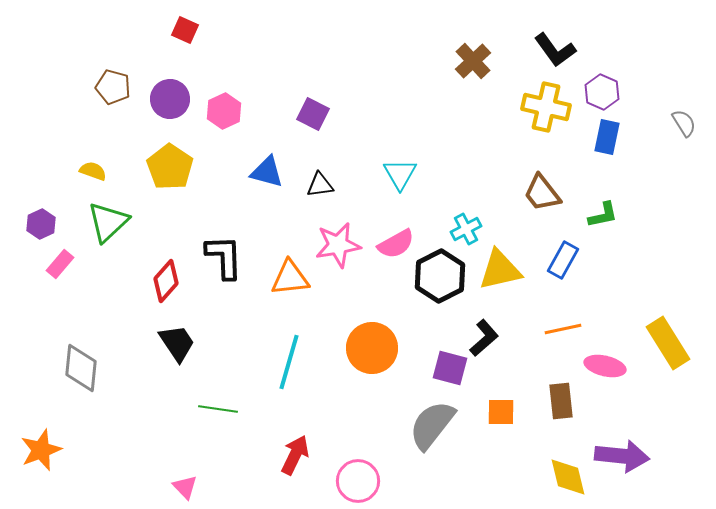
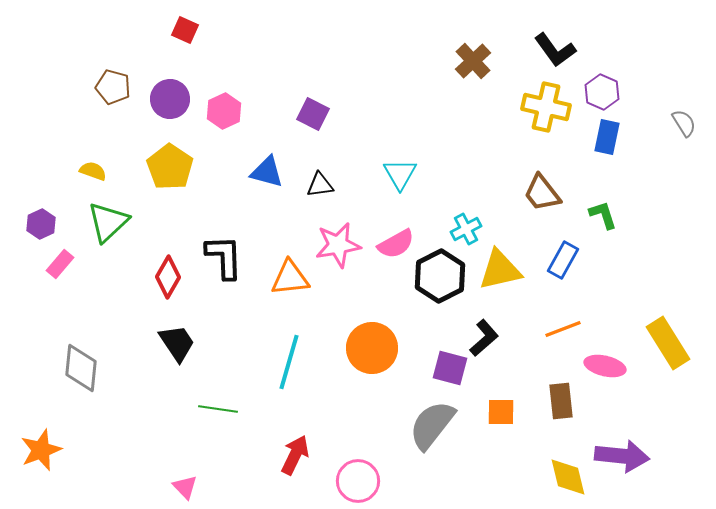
green L-shape at (603, 215): rotated 96 degrees counterclockwise
red diamond at (166, 281): moved 2 px right, 4 px up; rotated 12 degrees counterclockwise
orange line at (563, 329): rotated 9 degrees counterclockwise
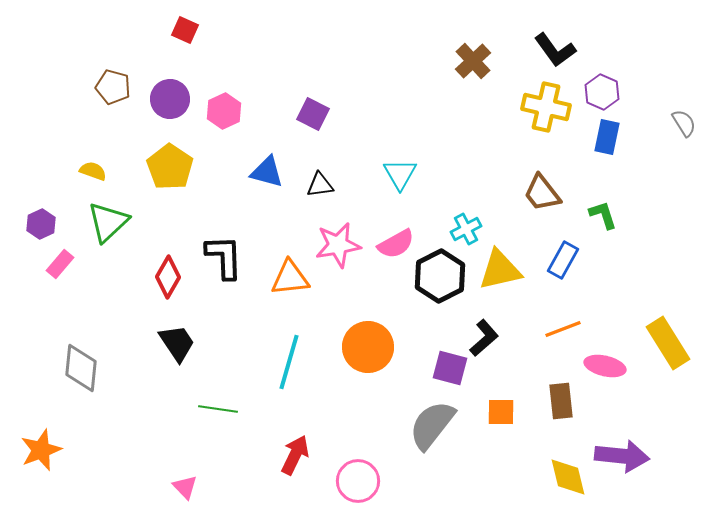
orange circle at (372, 348): moved 4 px left, 1 px up
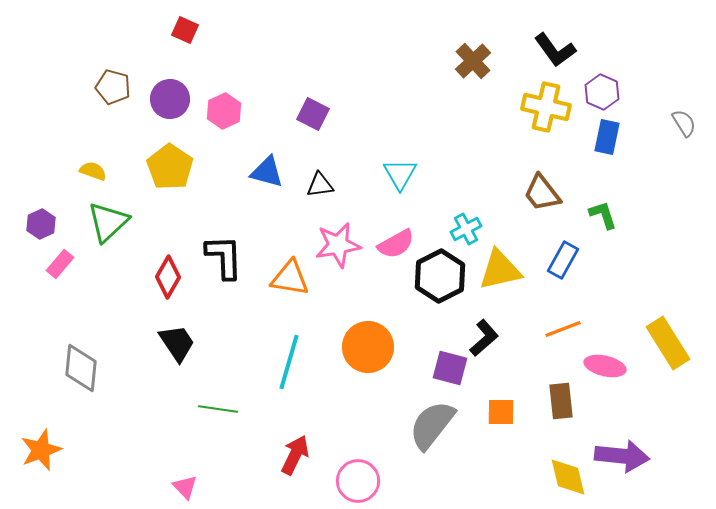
orange triangle at (290, 278): rotated 15 degrees clockwise
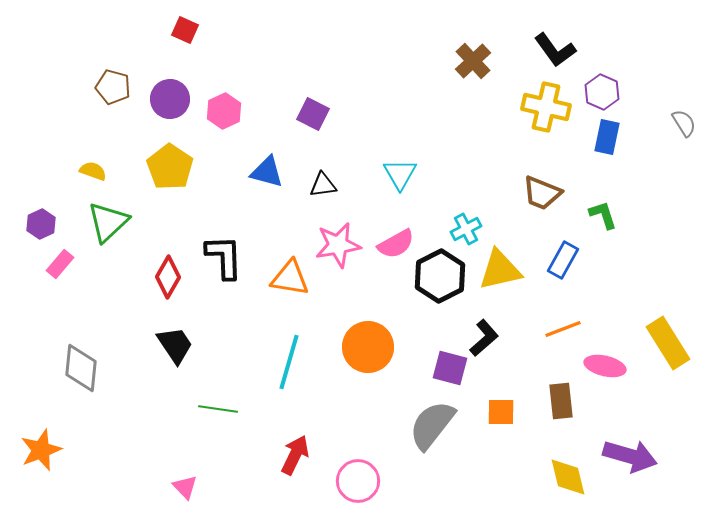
black triangle at (320, 185): moved 3 px right
brown trapezoid at (542, 193): rotated 30 degrees counterclockwise
black trapezoid at (177, 343): moved 2 px left, 2 px down
purple arrow at (622, 456): moved 8 px right; rotated 10 degrees clockwise
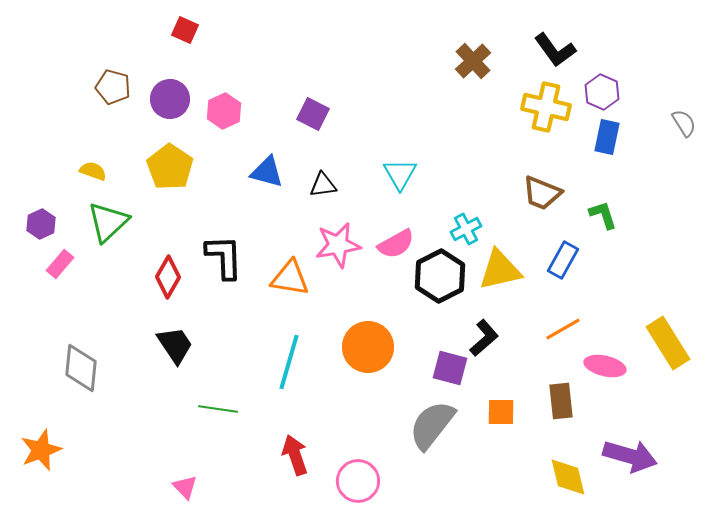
orange line at (563, 329): rotated 9 degrees counterclockwise
red arrow at (295, 455): rotated 45 degrees counterclockwise
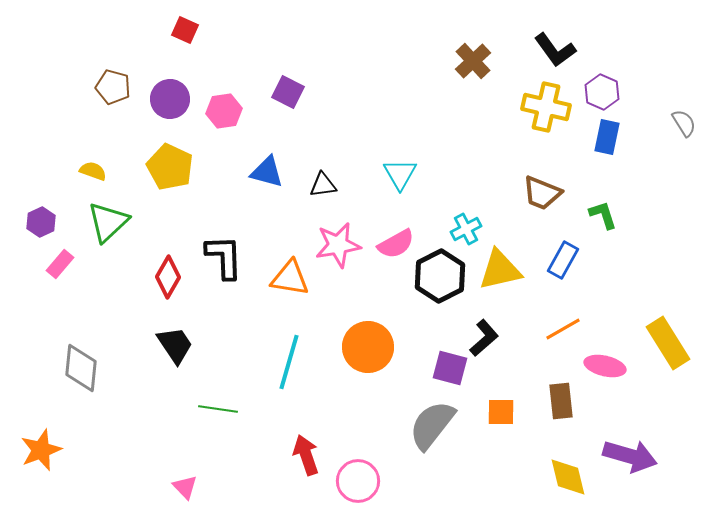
pink hexagon at (224, 111): rotated 16 degrees clockwise
purple square at (313, 114): moved 25 px left, 22 px up
yellow pentagon at (170, 167): rotated 9 degrees counterclockwise
purple hexagon at (41, 224): moved 2 px up
red arrow at (295, 455): moved 11 px right
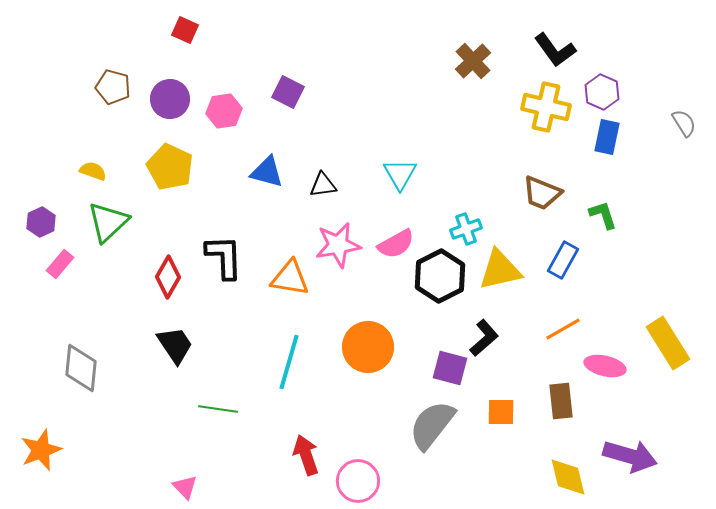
cyan cross at (466, 229): rotated 8 degrees clockwise
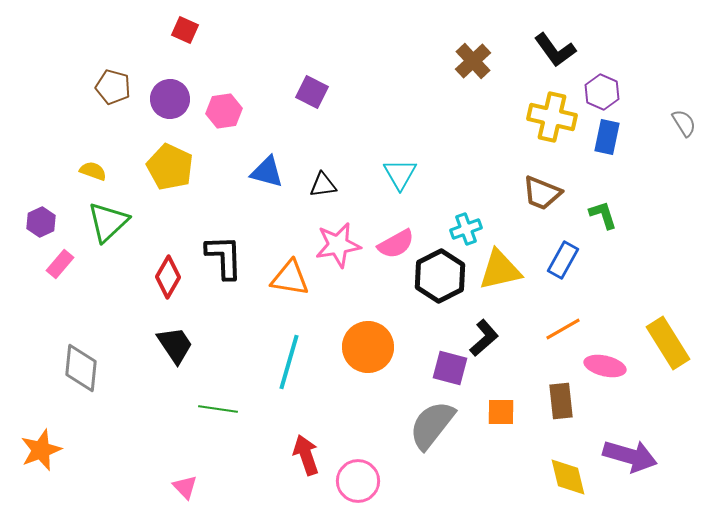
purple square at (288, 92): moved 24 px right
yellow cross at (546, 107): moved 6 px right, 10 px down
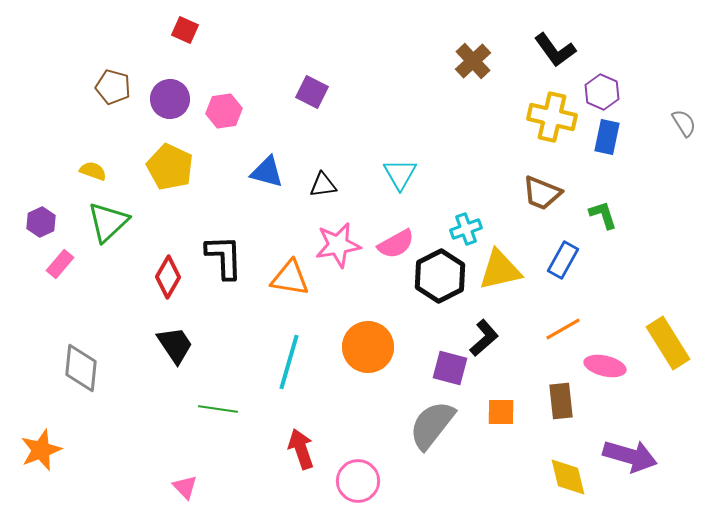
red arrow at (306, 455): moved 5 px left, 6 px up
